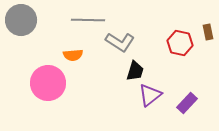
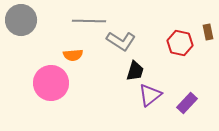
gray line: moved 1 px right, 1 px down
gray L-shape: moved 1 px right, 1 px up
pink circle: moved 3 px right
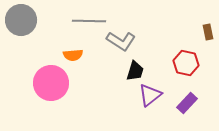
red hexagon: moved 6 px right, 20 px down
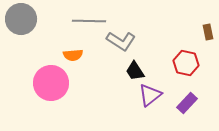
gray circle: moved 1 px up
black trapezoid: rotated 130 degrees clockwise
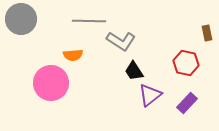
brown rectangle: moved 1 px left, 1 px down
black trapezoid: moved 1 px left
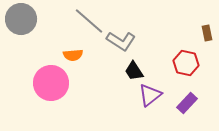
gray line: rotated 40 degrees clockwise
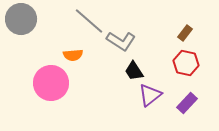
brown rectangle: moved 22 px left; rotated 49 degrees clockwise
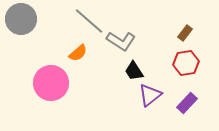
orange semicircle: moved 5 px right, 2 px up; rotated 36 degrees counterclockwise
red hexagon: rotated 20 degrees counterclockwise
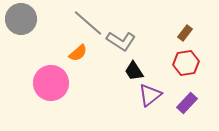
gray line: moved 1 px left, 2 px down
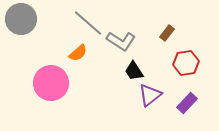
brown rectangle: moved 18 px left
